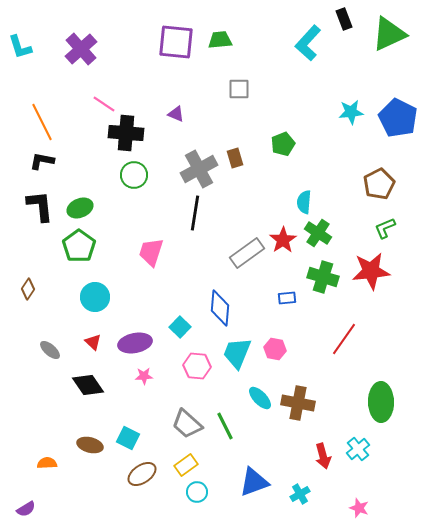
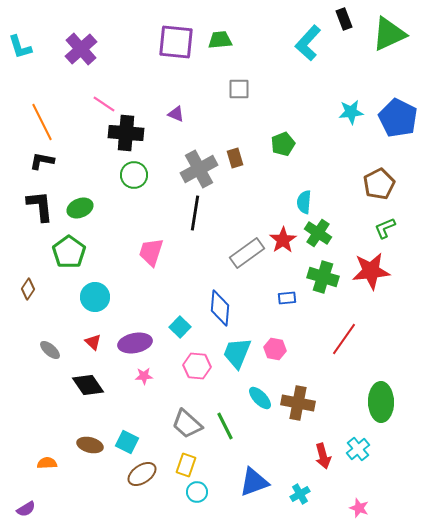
green pentagon at (79, 246): moved 10 px left, 6 px down
cyan square at (128, 438): moved 1 px left, 4 px down
yellow rectangle at (186, 465): rotated 35 degrees counterclockwise
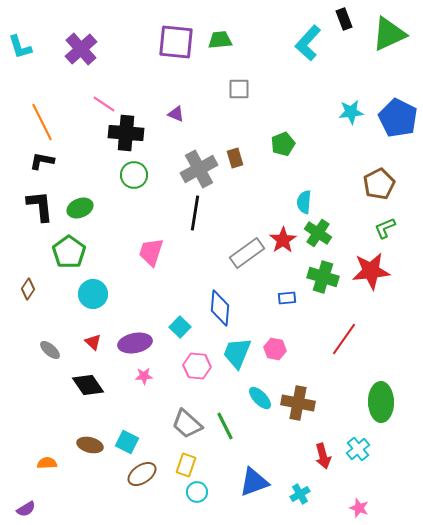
cyan circle at (95, 297): moved 2 px left, 3 px up
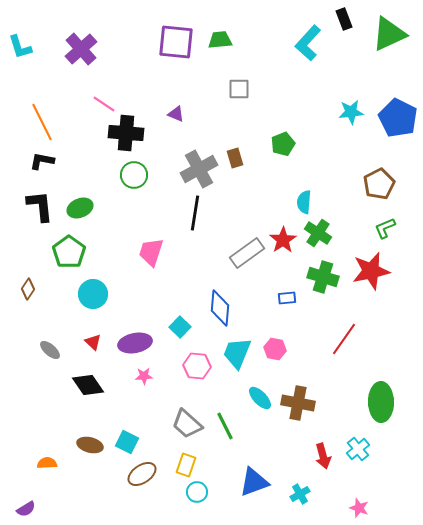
red star at (371, 271): rotated 6 degrees counterclockwise
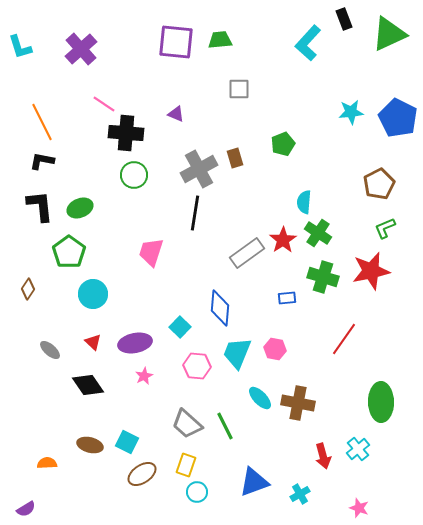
pink star at (144, 376): rotated 24 degrees counterclockwise
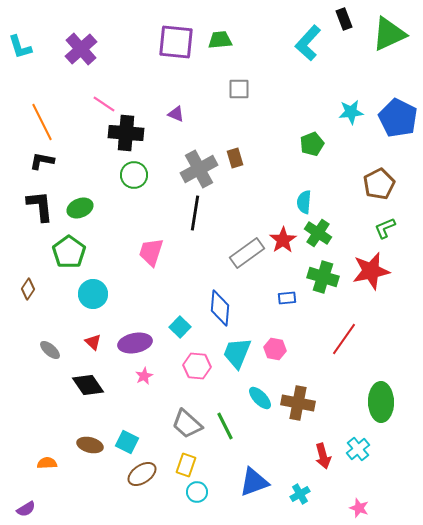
green pentagon at (283, 144): moved 29 px right
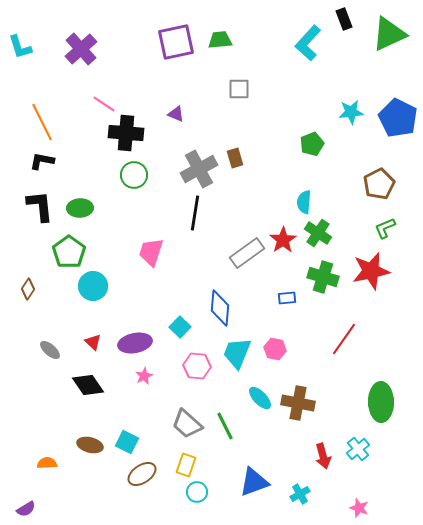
purple square at (176, 42): rotated 18 degrees counterclockwise
green ellipse at (80, 208): rotated 20 degrees clockwise
cyan circle at (93, 294): moved 8 px up
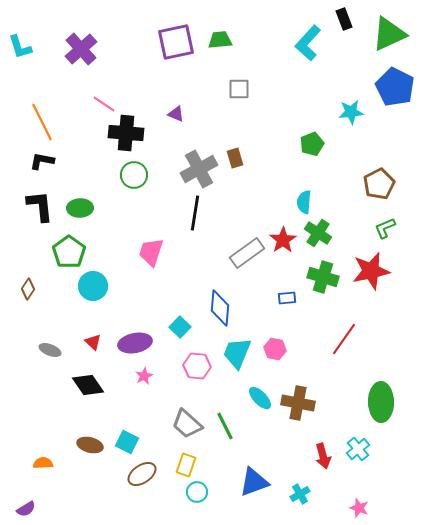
blue pentagon at (398, 118): moved 3 px left, 31 px up
gray ellipse at (50, 350): rotated 20 degrees counterclockwise
orange semicircle at (47, 463): moved 4 px left
